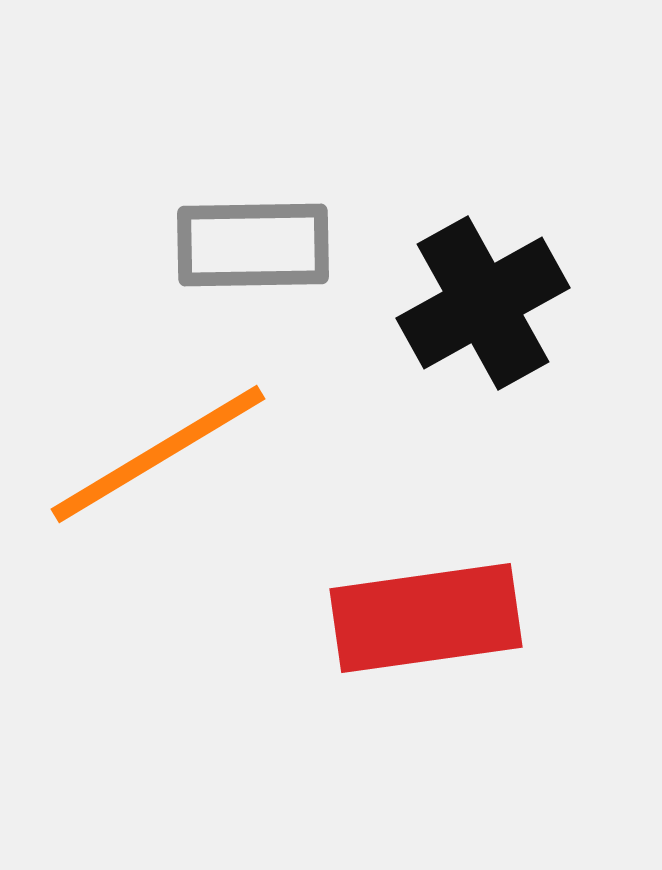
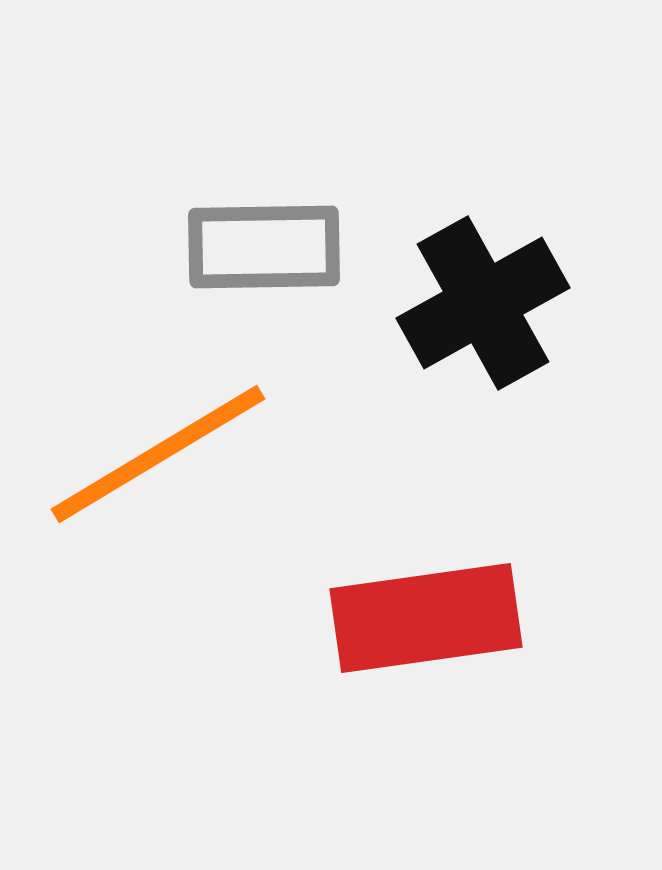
gray rectangle: moved 11 px right, 2 px down
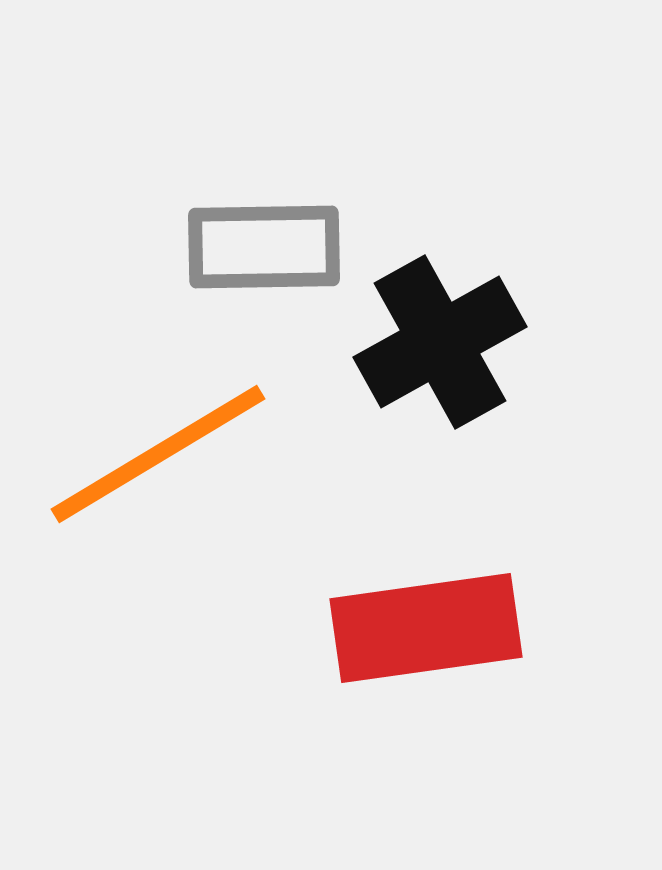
black cross: moved 43 px left, 39 px down
red rectangle: moved 10 px down
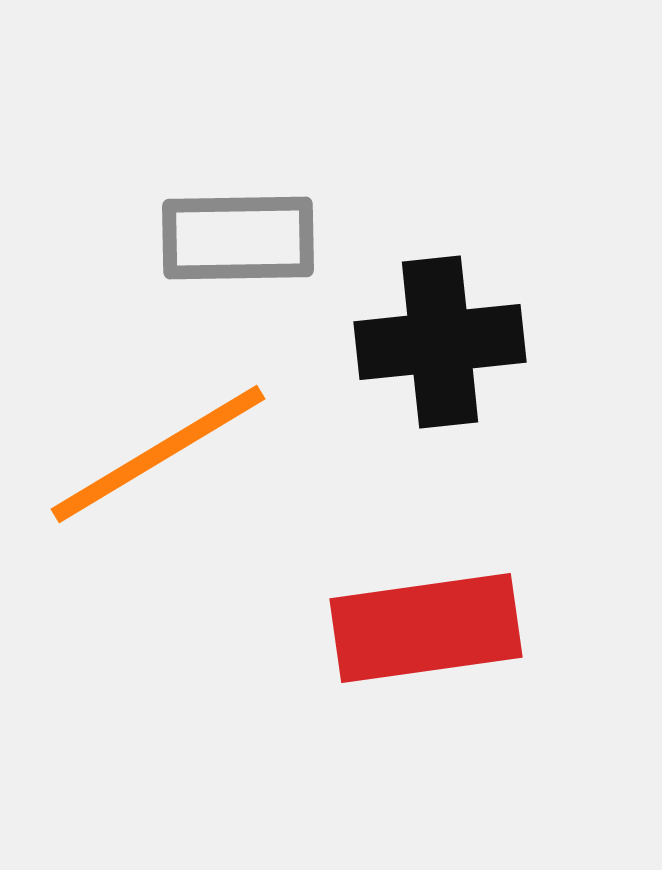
gray rectangle: moved 26 px left, 9 px up
black cross: rotated 23 degrees clockwise
